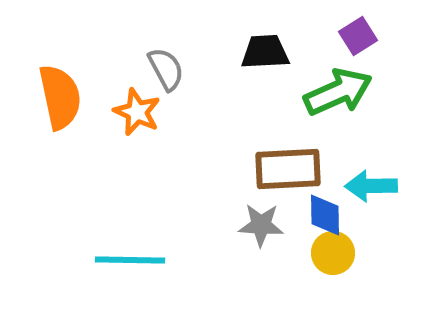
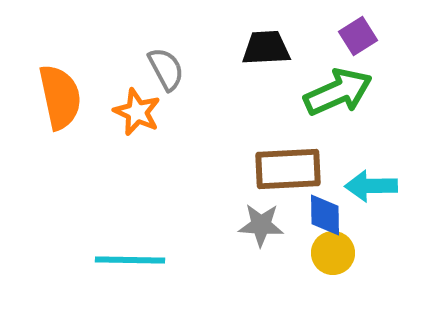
black trapezoid: moved 1 px right, 4 px up
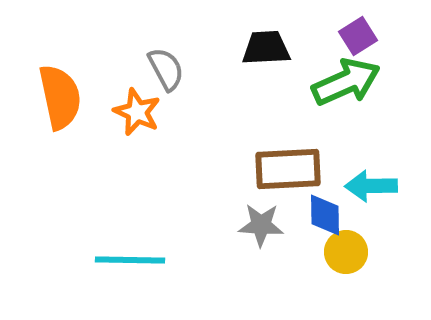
green arrow: moved 8 px right, 10 px up
yellow circle: moved 13 px right, 1 px up
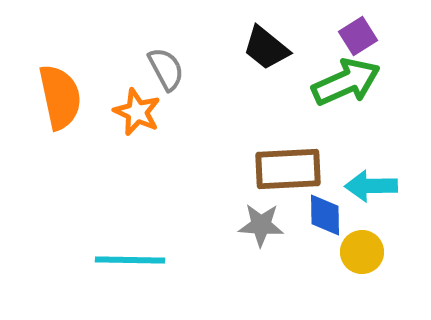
black trapezoid: rotated 138 degrees counterclockwise
yellow circle: moved 16 px right
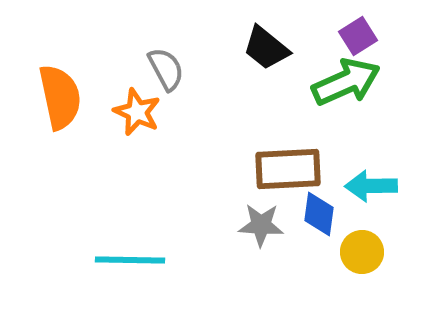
blue diamond: moved 6 px left, 1 px up; rotated 9 degrees clockwise
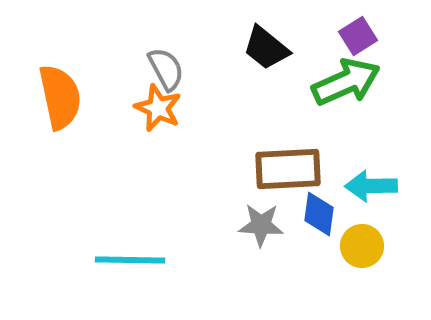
orange star: moved 21 px right, 4 px up
yellow circle: moved 6 px up
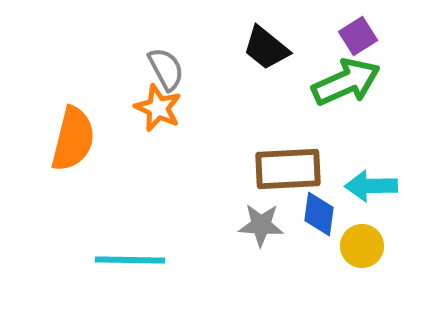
orange semicircle: moved 13 px right, 42 px down; rotated 26 degrees clockwise
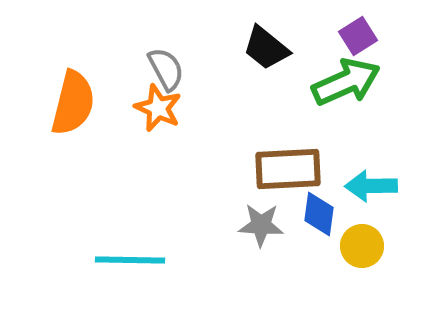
orange semicircle: moved 36 px up
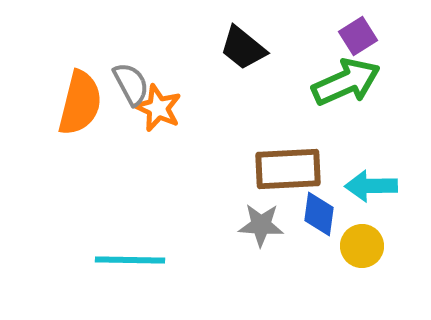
black trapezoid: moved 23 px left
gray semicircle: moved 35 px left, 15 px down
orange semicircle: moved 7 px right
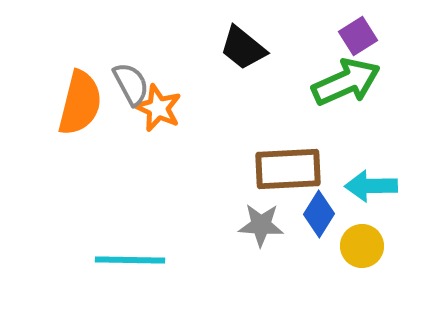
blue diamond: rotated 24 degrees clockwise
